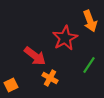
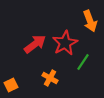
red star: moved 5 px down
red arrow: moved 12 px up; rotated 75 degrees counterclockwise
green line: moved 6 px left, 3 px up
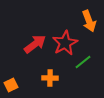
orange arrow: moved 1 px left
green line: rotated 18 degrees clockwise
orange cross: rotated 28 degrees counterclockwise
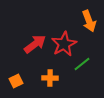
red star: moved 1 px left, 1 px down
green line: moved 1 px left, 2 px down
orange square: moved 5 px right, 4 px up
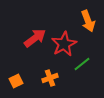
orange arrow: moved 1 px left
red arrow: moved 6 px up
orange cross: rotated 21 degrees counterclockwise
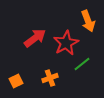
red star: moved 2 px right, 1 px up
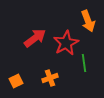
green line: moved 2 px right, 1 px up; rotated 60 degrees counterclockwise
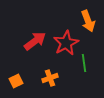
red arrow: moved 3 px down
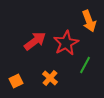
orange arrow: moved 1 px right
green line: moved 1 px right, 2 px down; rotated 36 degrees clockwise
orange cross: rotated 28 degrees counterclockwise
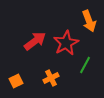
orange cross: moved 1 px right; rotated 21 degrees clockwise
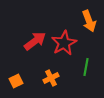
red star: moved 2 px left
green line: moved 1 px right, 2 px down; rotated 18 degrees counterclockwise
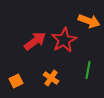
orange arrow: rotated 50 degrees counterclockwise
red star: moved 3 px up
green line: moved 2 px right, 3 px down
orange cross: rotated 28 degrees counterclockwise
